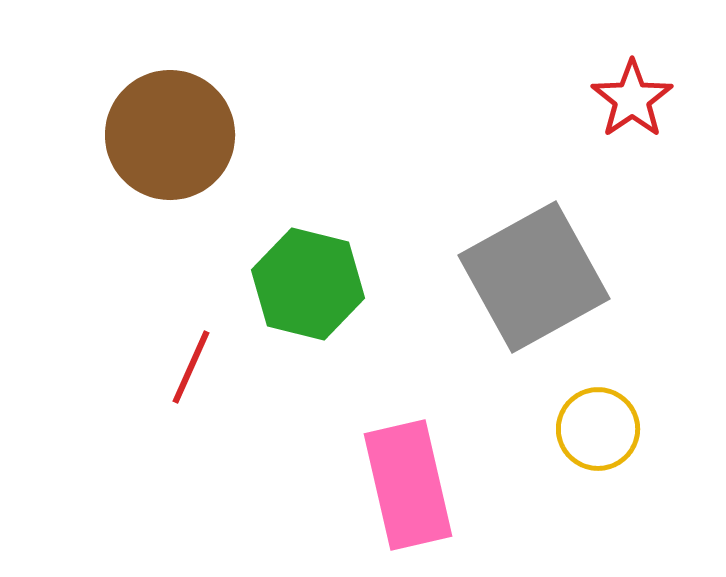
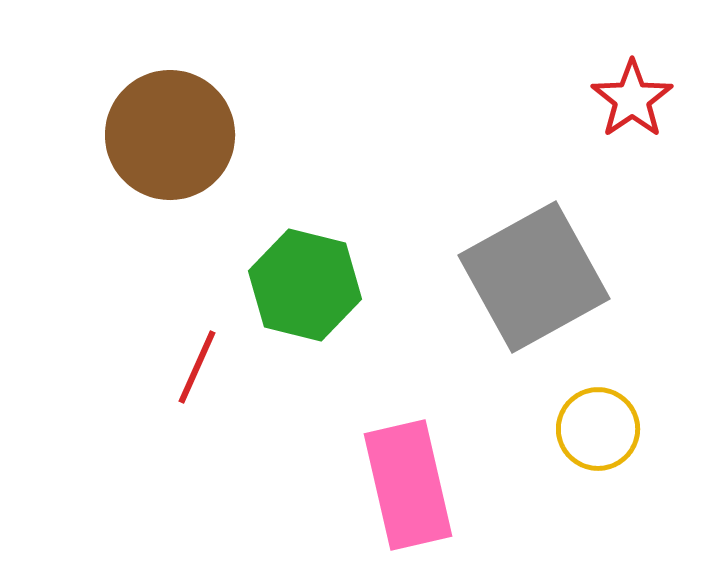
green hexagon: moved 3 px left, 1 px down
red line: moved 6 px right
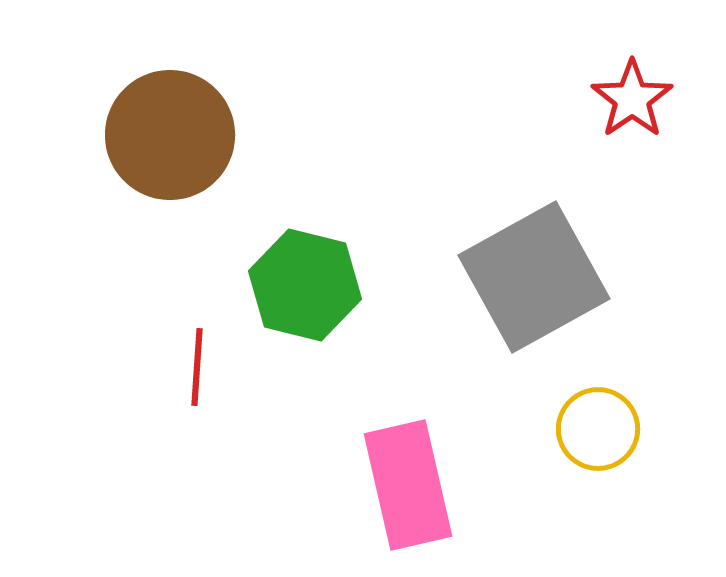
red line: rotated 20 degrees counterclockwise
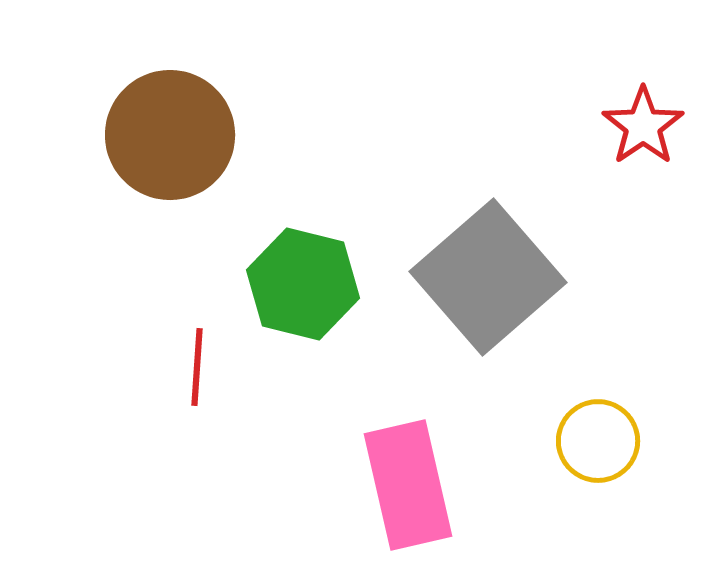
red star: moved 11 px right, 27 px down
gray square: moved 46 px left; rotated 12 degrees counterclockwise
green hexagon: moved 2 px left, 1 px up
yellow circle: moved 12 px down
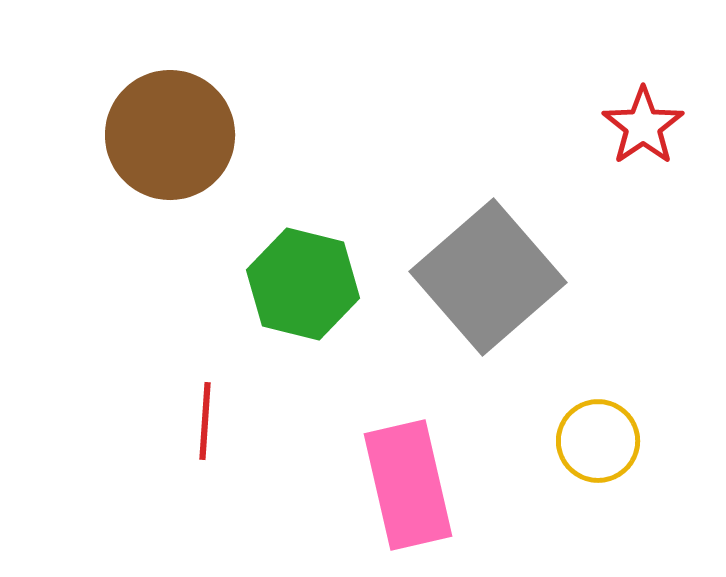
red line: moved 8 px right, 54 px down
